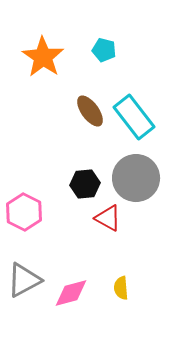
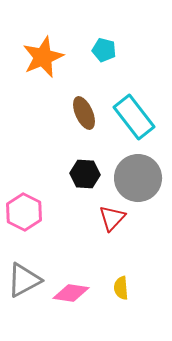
orange star: rotated 15 degrees clockwise
brown ellipse: moved 6 px left, 2 px down; rotated 12 degrees clockwise
gray circle: moved 2 px right
black hexagon: moved 10 px up; rotated 8 degrees clockwise
red triangle: moved 4 px right; rotated 44 degrees clockwise
pink diamond: rotated 24 degrees clockwise
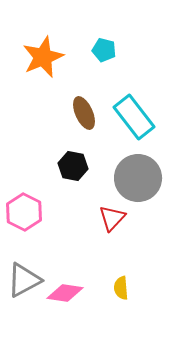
black hexagon: moved 12 px left, 8 px up; rotated 8 degrees clockwise
pink diamond: moved 6 px left
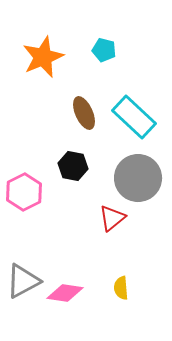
cyan rectangle: rotated 9 degrees counterclockwise
pink hexagon: moved 20 px up; rotated 6 degrees clockwise
red triangle: rotated 8 degrees clockwise
gray triangle: moved 1 px left, 1 px down
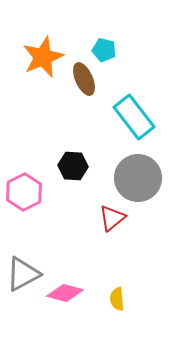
brown ellipse: moved 34 px up
cyan rectangle: rotated 9 degrees clockwise
black hexagon: rotated 8 degrees counterclockwise
gray triangle: moved 7 px up
yellow semicircle: moved 4 px left, 11 px down
pink diamond: rotated 6 degrees clockwise
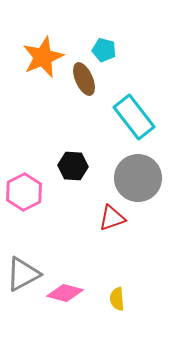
red triangle: rotated 20 degrees clockwise
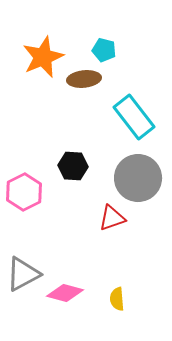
brown ellipse: rotated 72 degrees counterclockwise
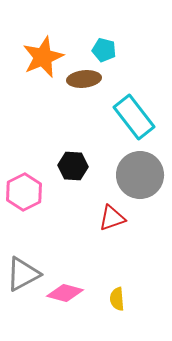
gray circle: moved 2 px right, 3 px up
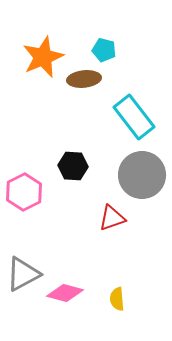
gray circle: moved 2 px right
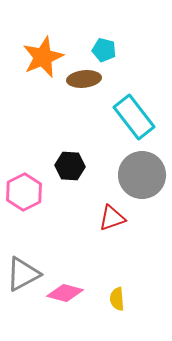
black hexagon: moved 3 px left
